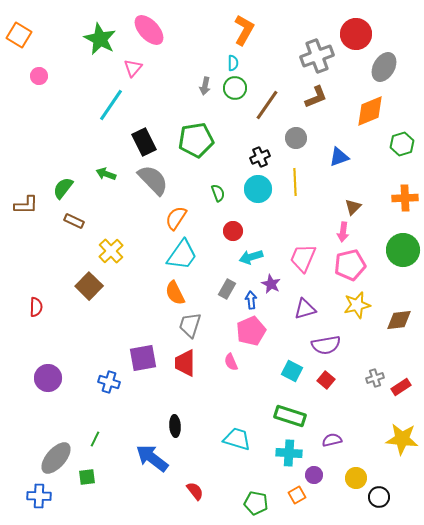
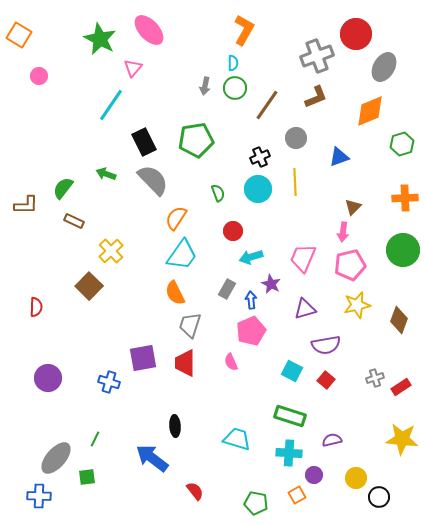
brown diamond at (399, 320): rotated 64 degrees counterclockwise
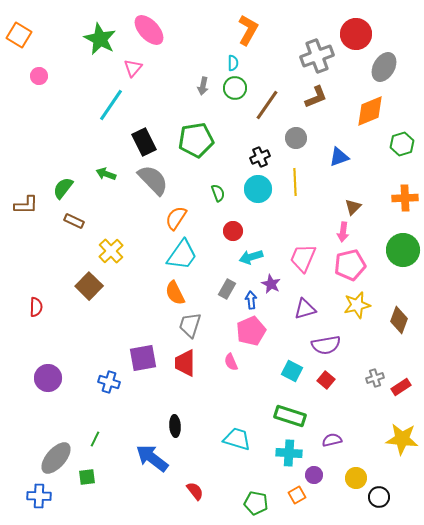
orange L-shape at (244, 30): moved 4 px right
gray arrow at (205, 86): moved 2 px left
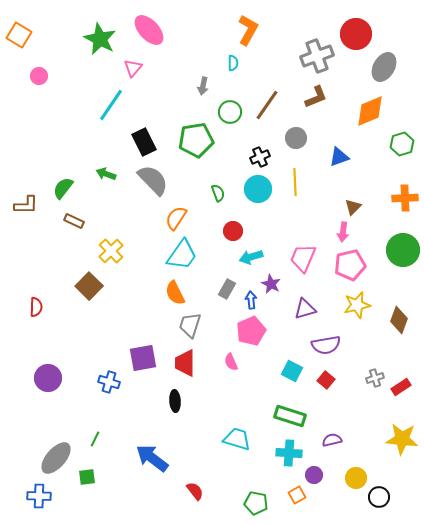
green circle at (235, 88): moved 5 px left, 24 px down
black ellipse at (175, 426): moved 25 px up
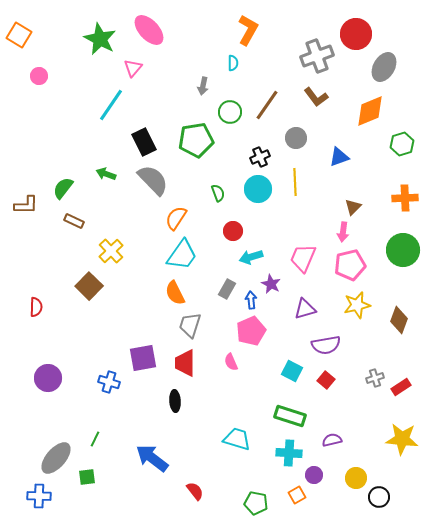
brown L-shape at (316, 97): rotated 75 degrees clockwise
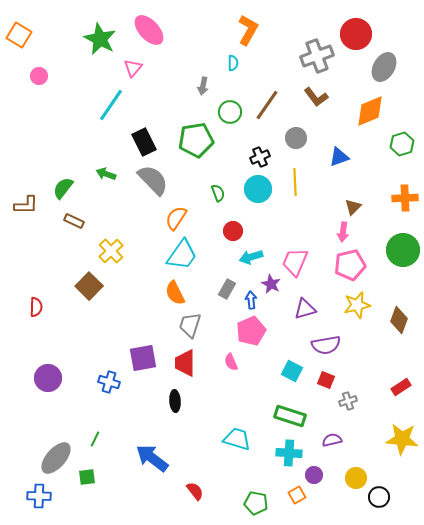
pink trapezoid at (303, 258): moved 8 px left, 4 px down
gray cross at (375, 378): moved 27 px left, 23 px down
red square at (326, 380): rotated 18 degrees counterclockwise
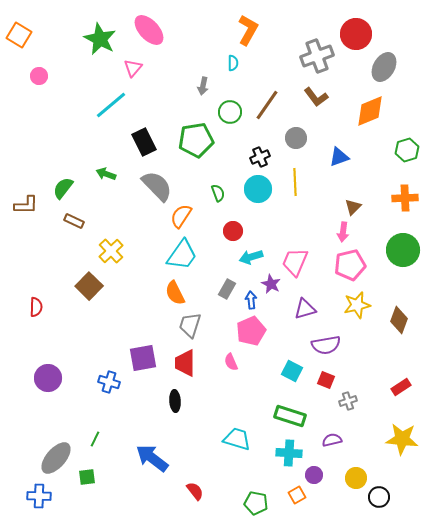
cyan line at (111, 105): rotated 16 degrees clockwise
green hexagon at (402, 144): moved 5 px right, 6 px down
gray semicircle at (153, 180): moved 4 px right, 6 px down
orange semicircle at (176, 218): moved 5 px right, 2 px up
